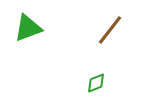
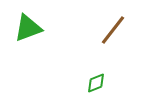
brown line: moved 3 px right
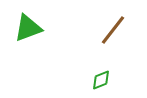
green diamond: moved 5 px right, 3 px up
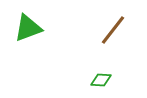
green diamond: rotated 25 degrees clockwise
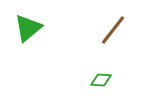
green triangle: rotated 20 degrees counterclockwise
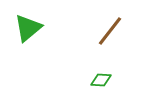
brown line: moved 3 px left, 1 px down
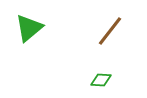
green triangle: moved 1 px right
